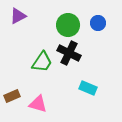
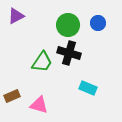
purple triangle: moved 2 px left
black cross: rotated 10 degrees counterclockwise
pink triangle: moved 1 px right, 1 px down
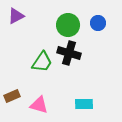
cyan rectangle: moved 4 px left, 16 px down; rotated 24 degrees counterclockwise
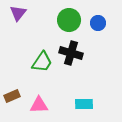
purple triangle: moved 2 px right, 3 px up; rotated 24 degrees counterclockwise
green circle: moved 1 px right, 5 px up
black cross: moved 2 px right
pink triangle: rotated 18 degrees counterclockwise
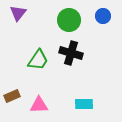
blue circle: moved 5 px right, 7 px up
green trapezoid: moved 4 px left, 2 px up
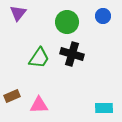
green circle: moved 2 px left, 2 px down
black cross: moved 1 px right, 1 px down
green trapezoid: moved 1 px right, 2 px up
cyan rectangle: moved 20 px right, 4 px down
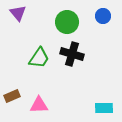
purple triangle: rotated 18 degrees counterclockwise
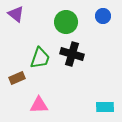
purple triangle: moved 2 px left, 1 px down; rotated 12 degrees counterclockwise
green circle: moved 1 px left
green trapezoid: moved 1 px right; rotated 15 degrees counterclockwise
brown rectangle: moved 5 px right, 18 px up
cyan rectangle: moved 1 px right, 1 px up
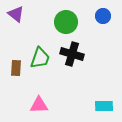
brown rectangle: moved 1 px left, 10 px up; rotated 63 degrees counterclockwise
cyan rectangle: moved 1 px left, 1 px up
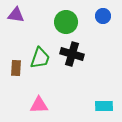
purple triangle: moved 1 px down; rotated 30 degrees counterclockwise
